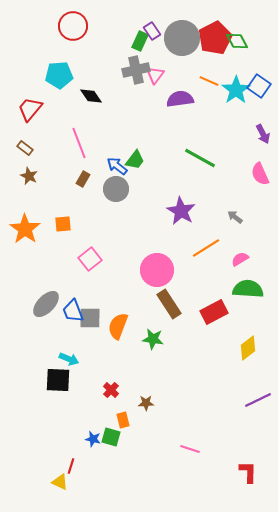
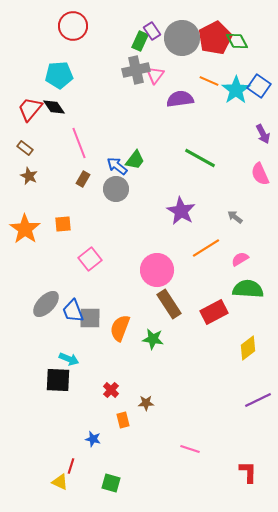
black diamond at (91, 96): moved 37 px left, 11 px down
orange semicircle at (118, 326): moved 2 px right, 2 px down
green square at (111, 437): moved 46 px down
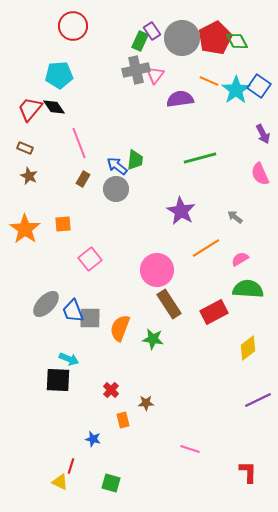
brown rectangle at (25, 148): rotated 14 degrees counterclockwise
green line at (200, 158): rotated 44 degrees counterclockwise
green trapezoid at (135, 160): rotated 30 degrees counterclockwise
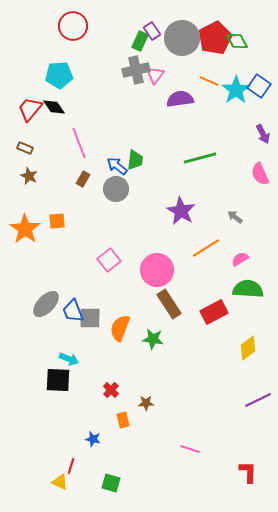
orange square at (63, 224): moved 6 px left, 3 px up
pink square at (90, 259): moved 19 px right, 1 px down
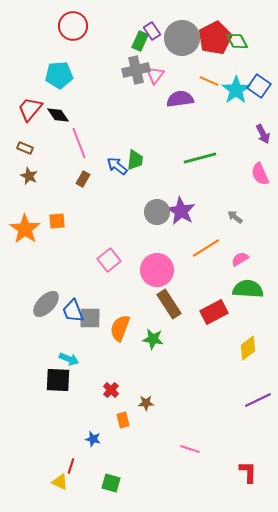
black diamond at (54, 107): moved 4 px right, 8 px down
gray circle at (116, 189): moved 41 px right, 23 px down
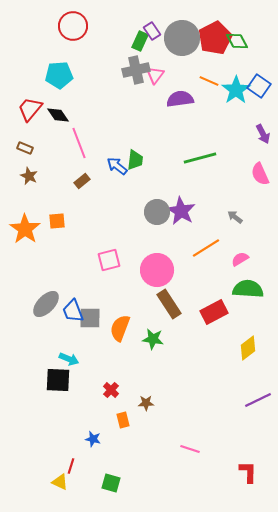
brown rectangle at (83, 179): moved 1 px left, 2 px down; rotated 21 degrees clockwise
pink square at (109, 260): rotated 25 degrees clockwise
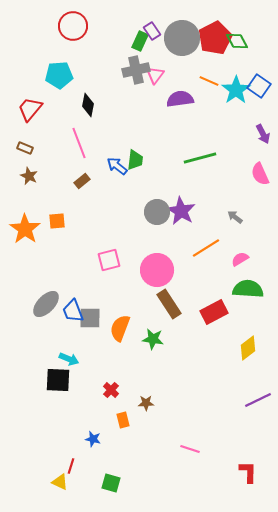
black diamond at (58, 115): moved 30 px right, 10 px up; rotated 45 degrees clockwise
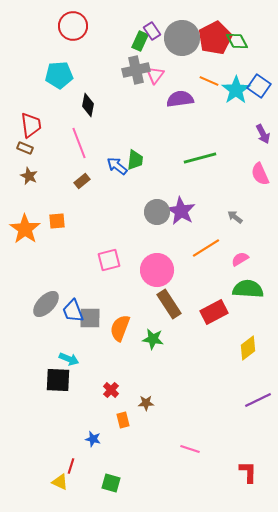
red trapezoid at (30, 109): moved 1 px right, 16 px down; rotated 132 degrees clockwise
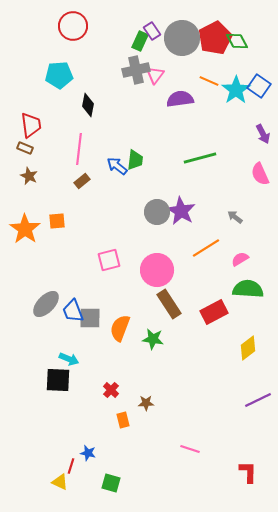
pink line at (79, 143): moved 6 px down; rotated 28 degrees clockwise
blue star at (93, 439): moved 5 px left, 14 px down
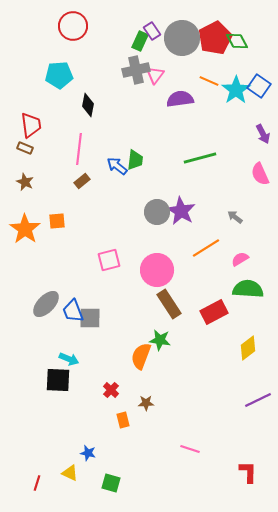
brown star at (29, 176): moved 4 px left, 6 px down
orange semicircle at (120, 328): moved 21 px right, 28 px down
green star at (153, 339): moved 7 px right, 1 px down
red line at (71, 466): moved 34 px left, 17 px down
yellow triangle at (60, 482): moved 10 px right, 9 px up
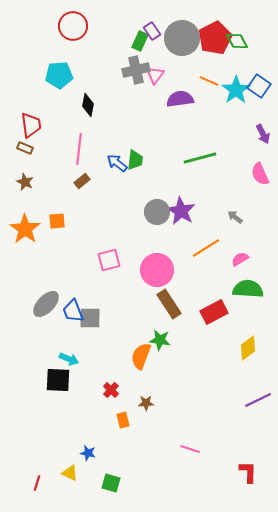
blue arrow at (117, 166): moved 3 px up
